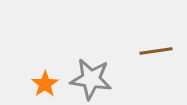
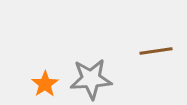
gray star: rotated 12 degrees counterclockwise
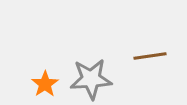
brown line: moved 6 px left, 5 px down
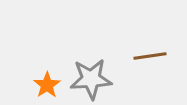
orange star: moved 2 px right, 1 px down
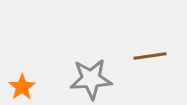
orange star: moved 25 px left, 2 px down
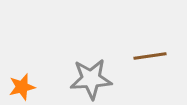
orange star: rotated 20 degrees clockwise
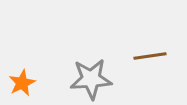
orange star: moved 4 px up; rotated 12 degrees counterclockwise
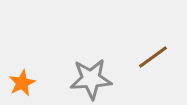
brown line: moved 3 px right, 1 px down; rotated 28 degrees counterclockwise
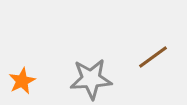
orange star: moved 2 px up
